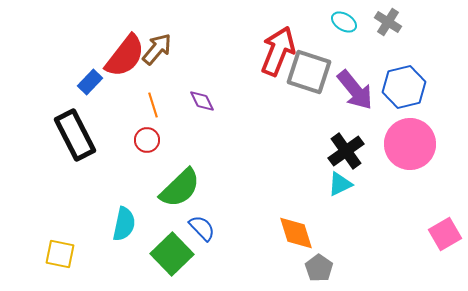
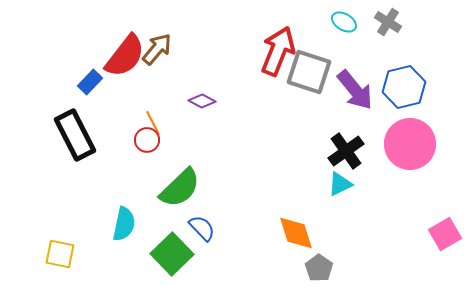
purple diamond: rotated 36 degrees counterclockwise
orange line: moved 18 px down; rotated 10 degrees counterclockwise
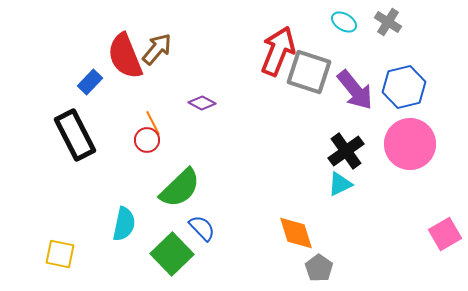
red semicircle: rotated 120 degrees clockwise
purple diamond: moved 2 px down
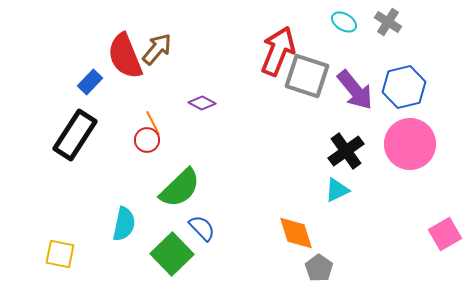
gray square: moved 2 px left, 4 px down
black rectangle: rotated 60 degrees clockwise
cyan triangle: moved 3 px left, 6 px down
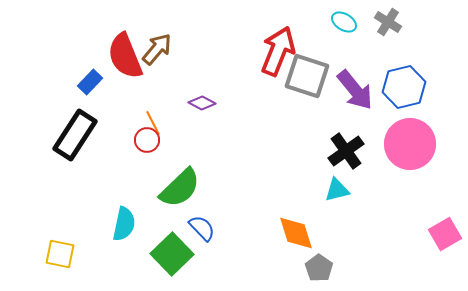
cyan triangle: rotated 12 degrees clockwise
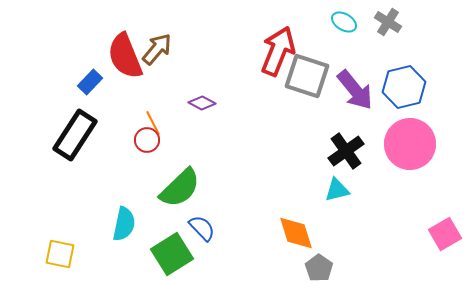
green square: rotated 12 degrees clockwise
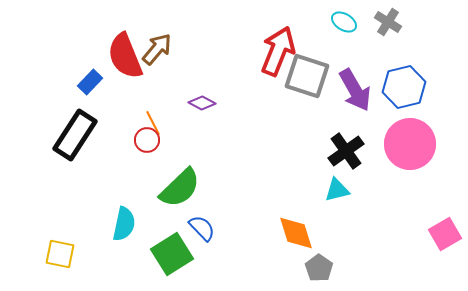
purple arrow: rotated 9 degrees clockwise
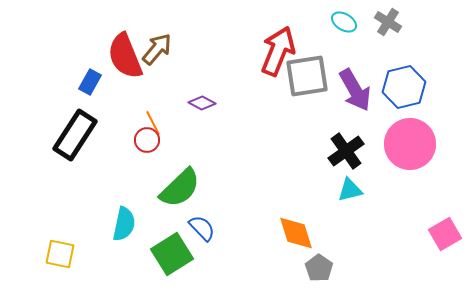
gray square: rotated 27 degrees counterclockwise
blue rectangle: rotated 15 degrees counterclockwise
cyan triangle: moved 13 px right
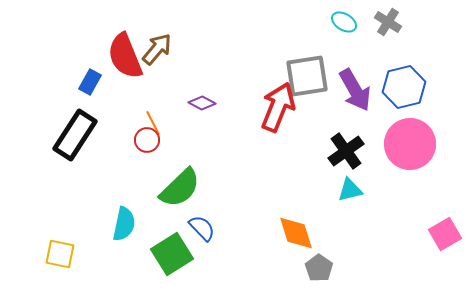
red arrow: moved 56 px down
